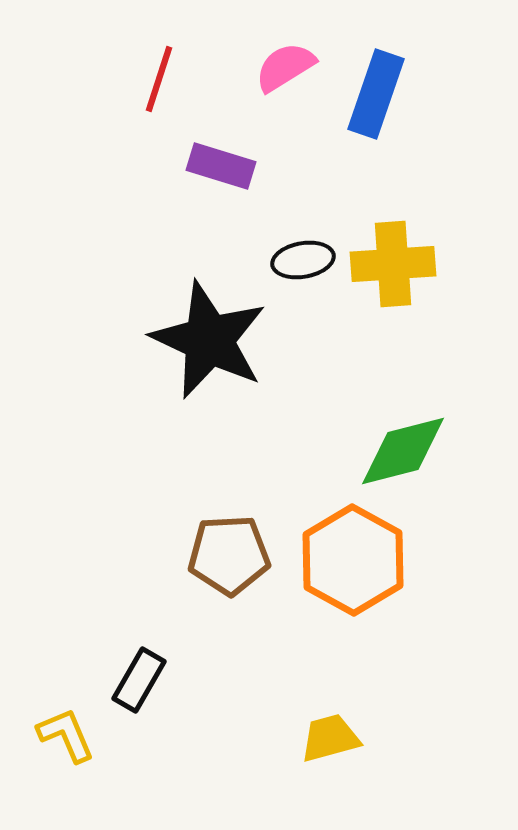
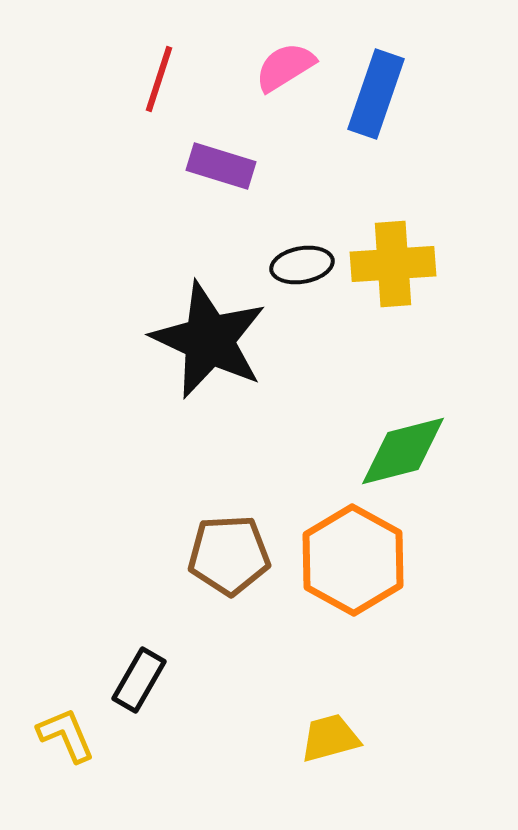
black ellipse: moved 1 px left, 5 px down
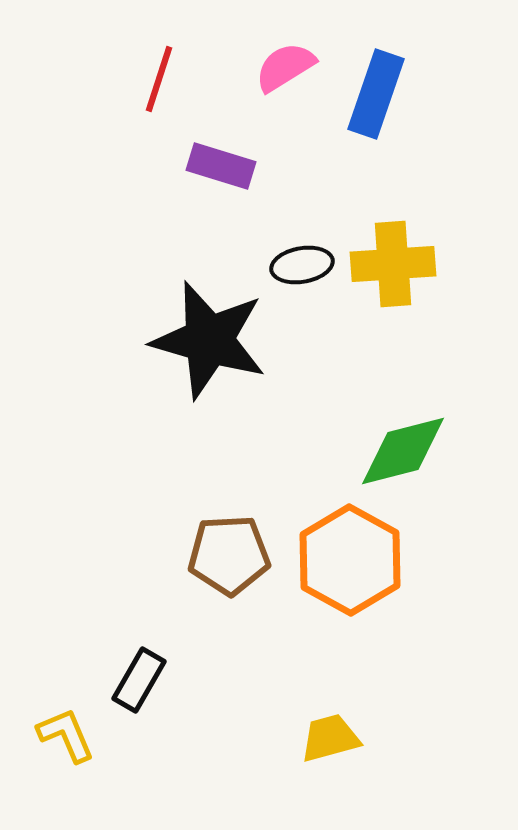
black star: rotated 9 degrees counterclockwise
orange hexagon: moved 3 px left
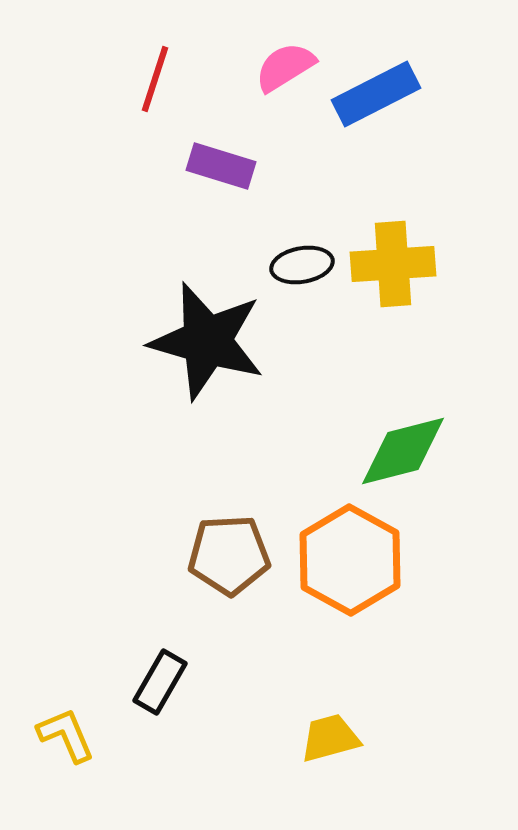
red line: moved 4 px left
blue rectangle: rotated 44 degrees clockwise
black star: moved 2 px left, 1 px down
black rectangle: moved 21 px right, 2 px down
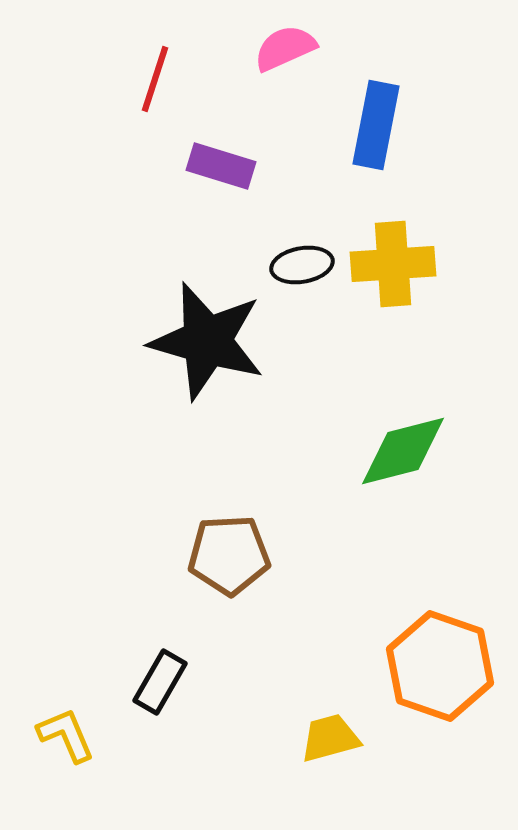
pink semicircle: moved 19 px up; rotated 8 degrees clockwise
blue rectangle: moved 31 px down; rotated 52 degrees counterclockwise
orange hexagon: moved 90 px right, 106 px down; rotated 10 degrees counterclockwise
